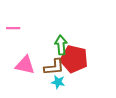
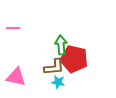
pink triangle: moved 9 px left, 12 px down
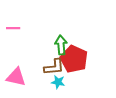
red pentagon: rotated 12 degrees clockwise
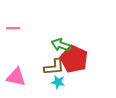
green arrow: rotated 66 degrees counterclockwise
